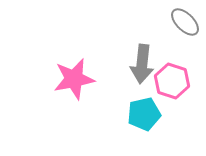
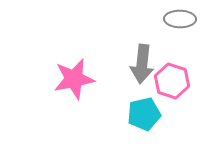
gray ellipse: moved 5 px left, 3 px up; rotated 44 degrees counterclockwise
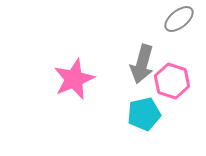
gray ellipse: moved 1 px left; rotated 40 degrees counterclockwise
gray arrow: rotated 9 degrees clockwise
pink star: rotated 12 degrees counterclockwise
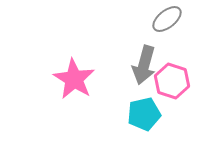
gray ellipse: moved 12 px left
gray arrow: moved 2 px right, 1 px down
pink star: rotated 18 degrees counterclockwise
